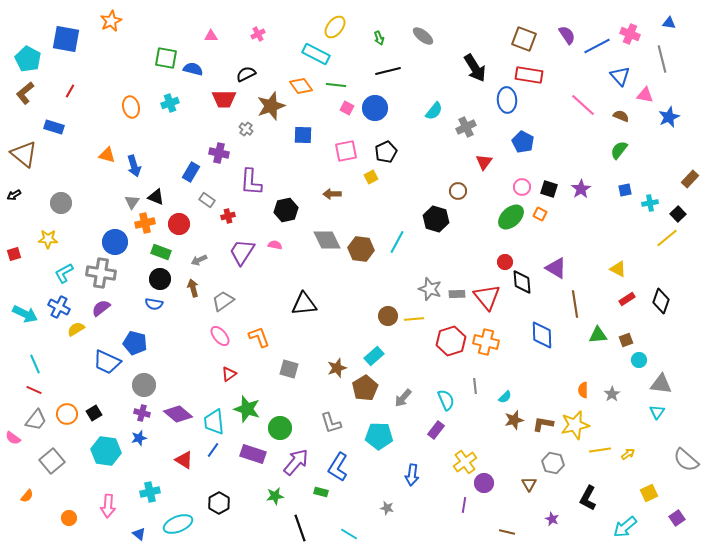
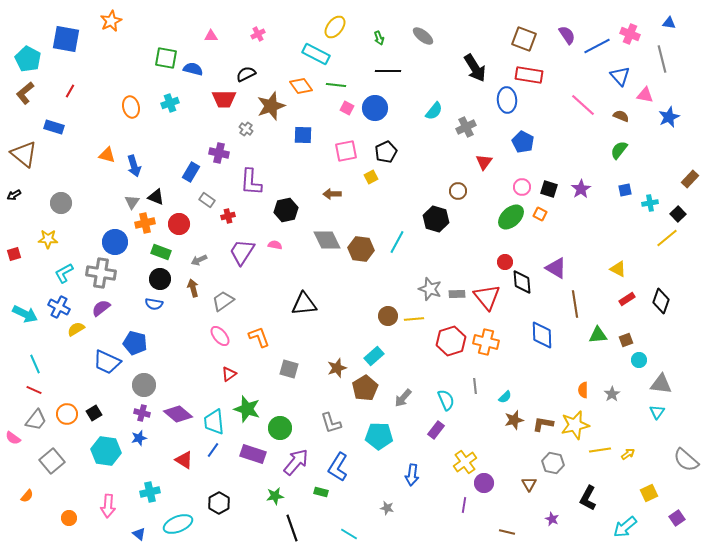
black line at (388, 71): rotated 15 degrees clockwise
black line at (300, 528): moved 8 px left
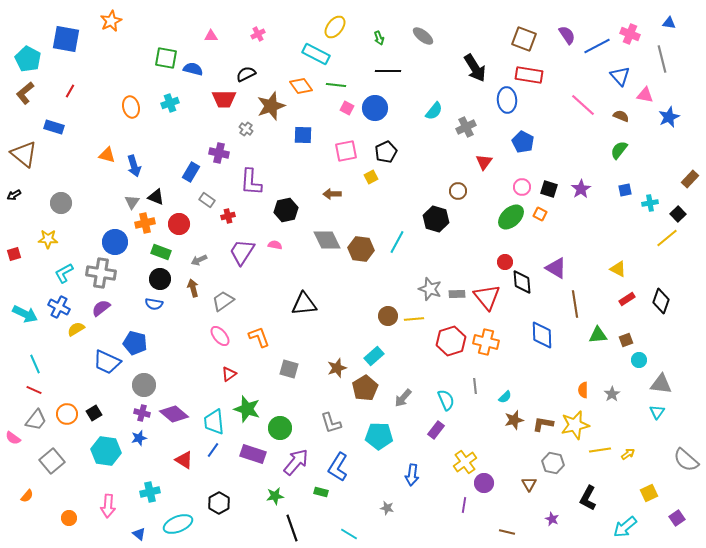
purple diamond at (178, 414): moved 4 px left
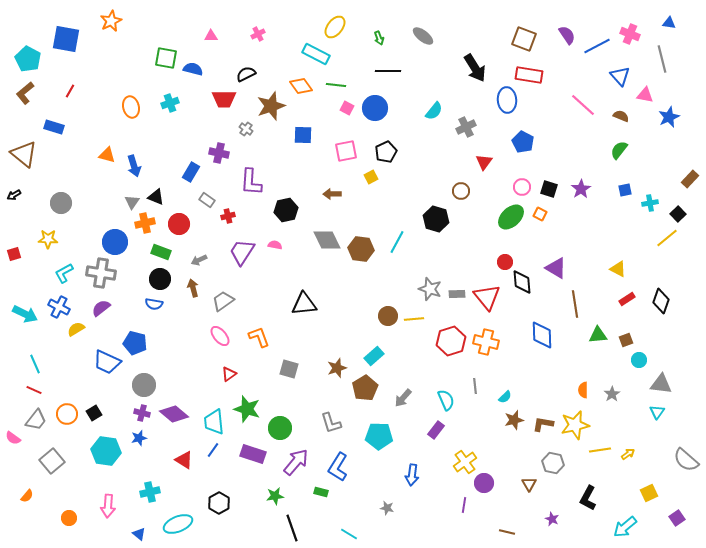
brown circle at (458, 191): moved 3 px right
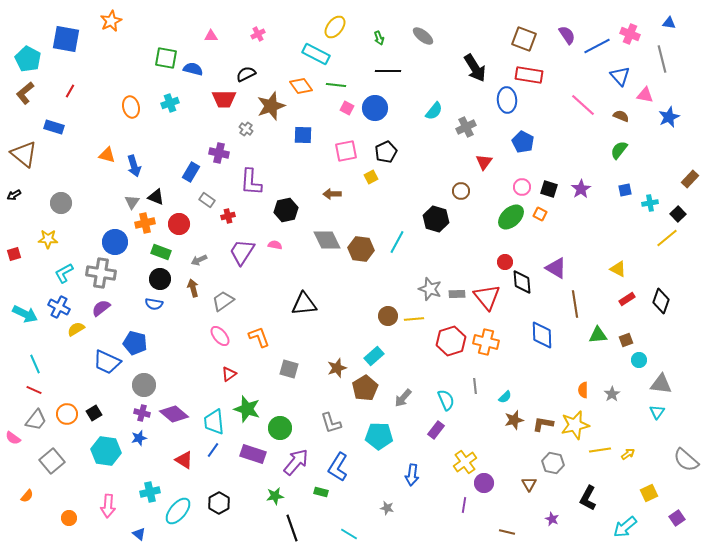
cyan ellipse at (178, 524): moved 13 px up; rotated 28 degrees counterclockwise
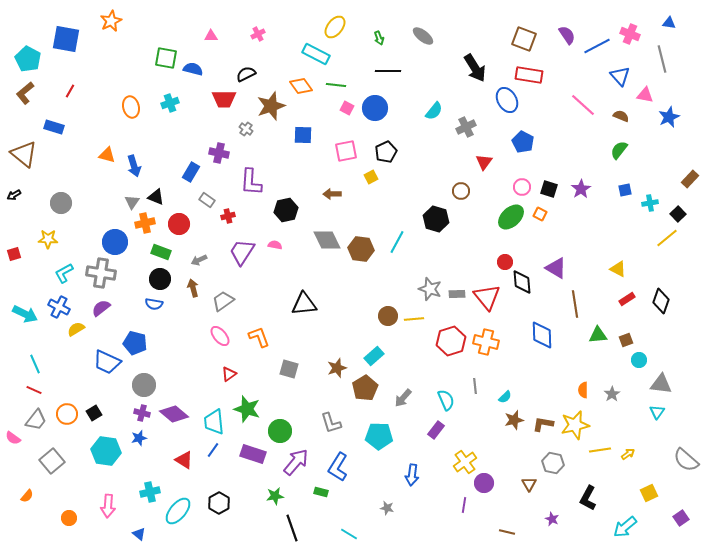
blue ellipse at (507, 100): rotated 25 degrees counterclockwise
green circle at (280, 428): moved 3 px down
purple square at (677, 518): moved 4 px right
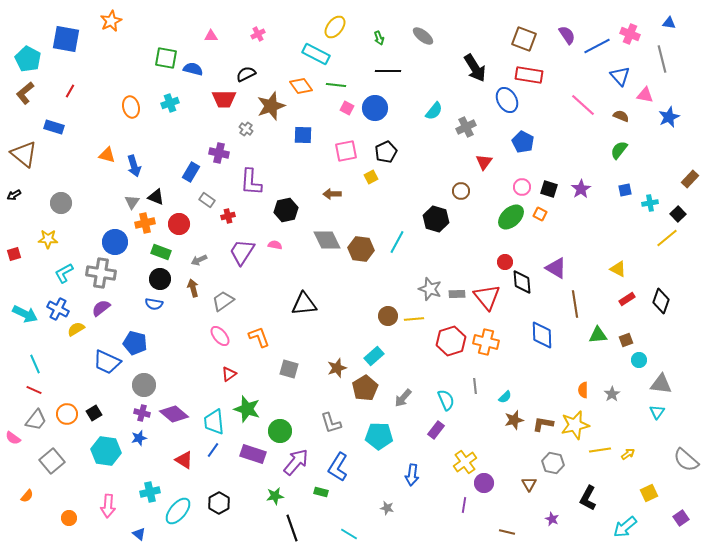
blue cross at (59, 307): moved 1 px left, 2 px down
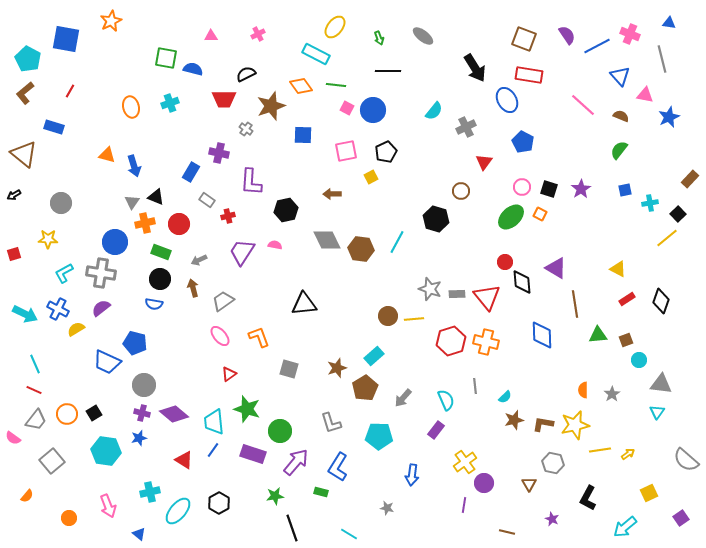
blue circle at (375, 108): moved 2 px left, 2 px down
pink arrow at (108, 506): rotated 25 degrees counterclockwise
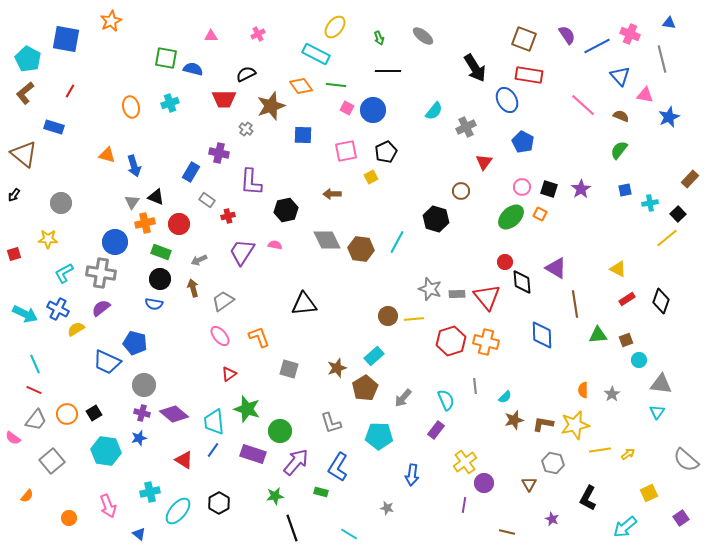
black arrow at (14, 195): rotated 24 degrees counterclockwise
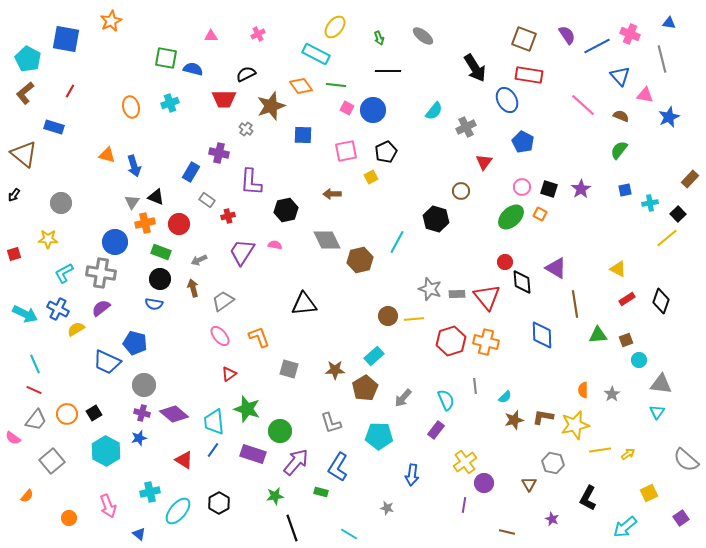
brown hexagon at (361, 249): moved 1 px left, 11 px down; rotated 20 degrees counterclockwise
brown star at (337, 368): moved 2 px left, 2 px down; rotated 18 degrees clockwise
brown L-shape at (543, 424): moved 7 px up
cyan hexagon at (106, 451): rotated 20 degrees clockwise
